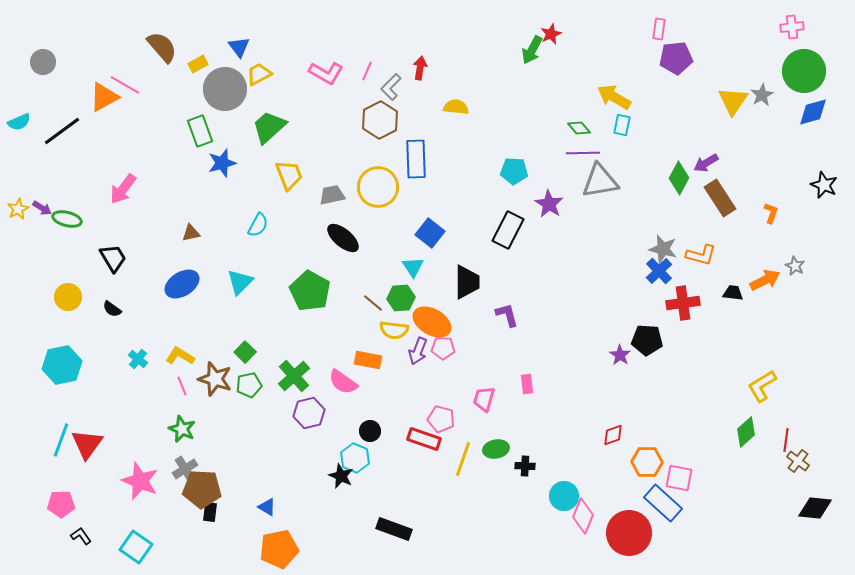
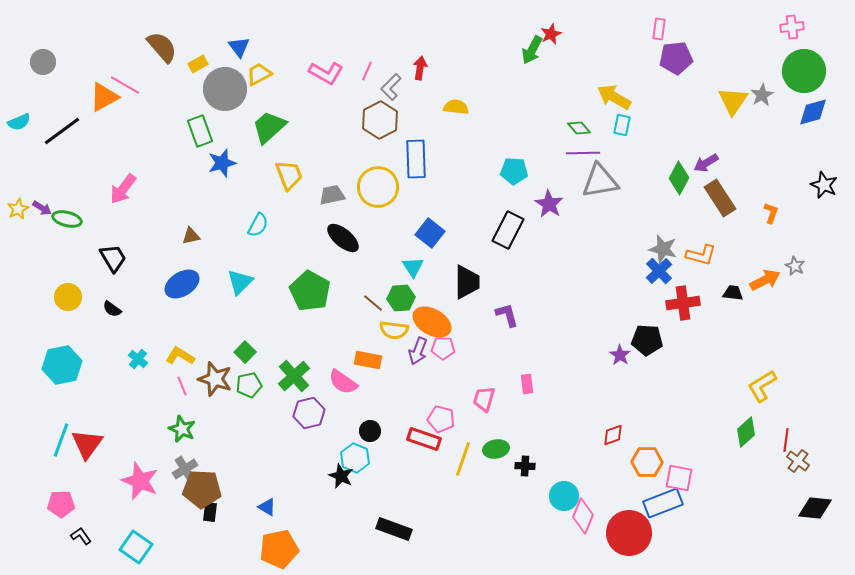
brown triangle at (191, 233): moved 3 px down
blue rectangle at (663, 503): rotated 63 degrees counterclockwise
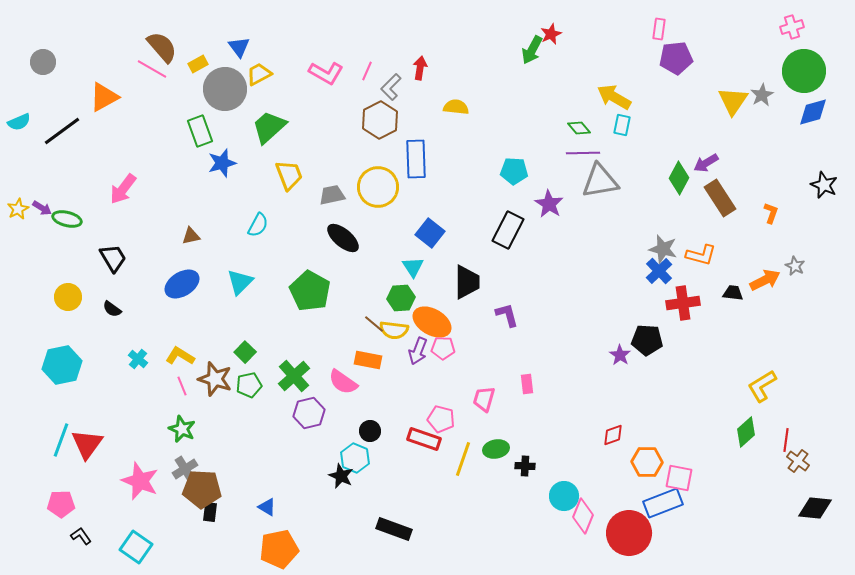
pink cross at (792, 27): rotated 10 degrees counterclockwise
pink line at (125, 85): moved 27 px right, 16 px up
brown line at (373, 303): moved 1 px right, 21 px down
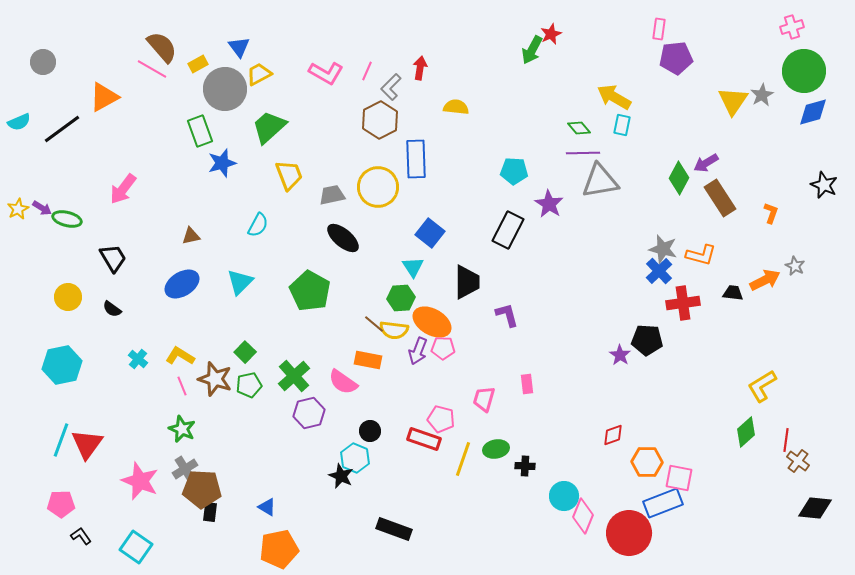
black line at (62, 131): moved 2 px up
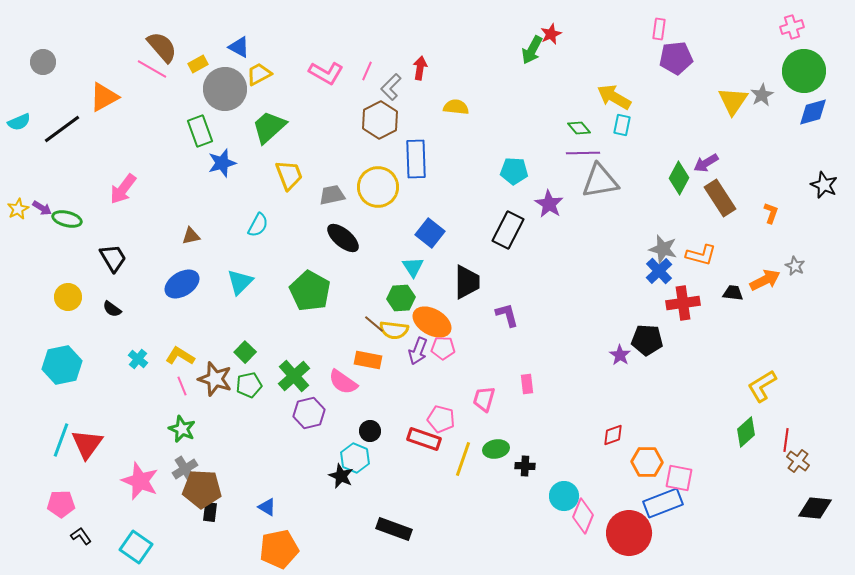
blue triangle at (239, 47): rotated 25 degrees counterclockwise
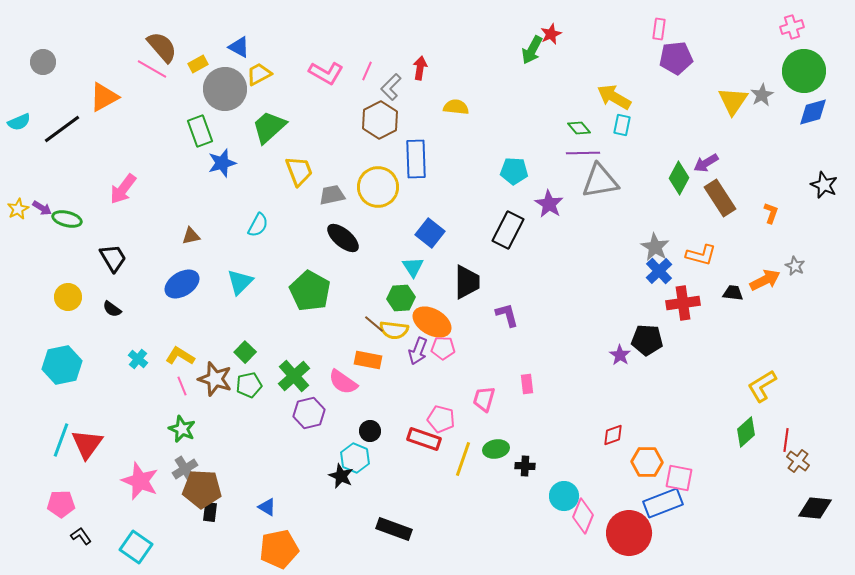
yellow trapezoid at (289, 175): moved 10 px right, 4 px up
gray star at (663, 249): moved 8 px left, 2 px up; rotated 16 degrees clockwise
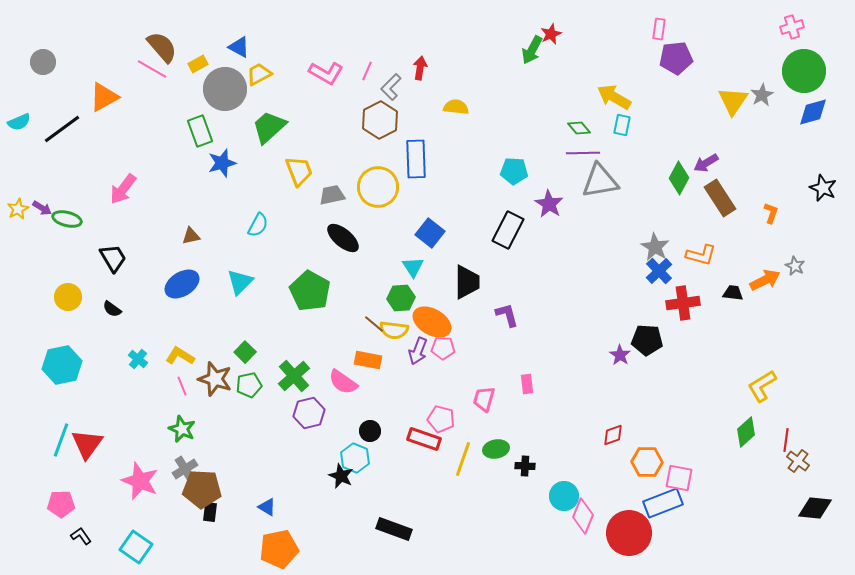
black star at (824, 185): moved 1 px left, 3 px down
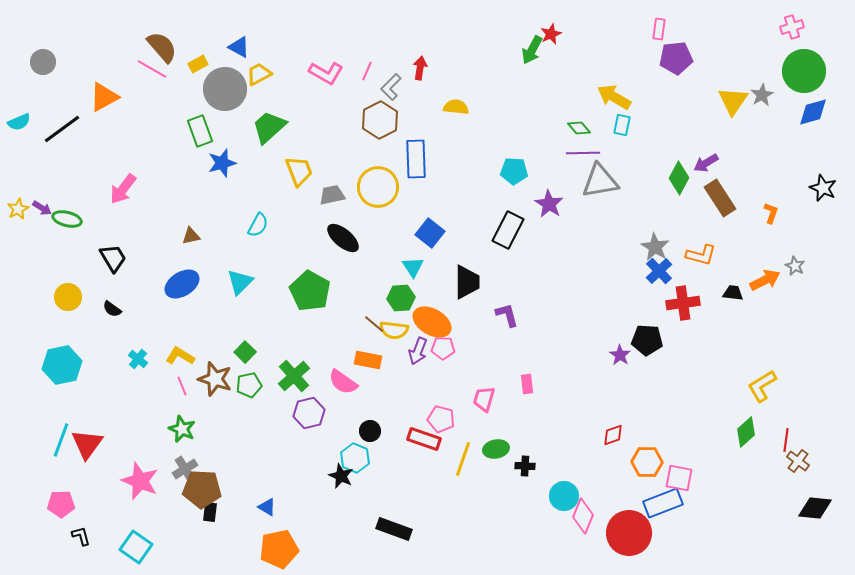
black L-shape at (81, 536): rotated 20 degrees clockwise
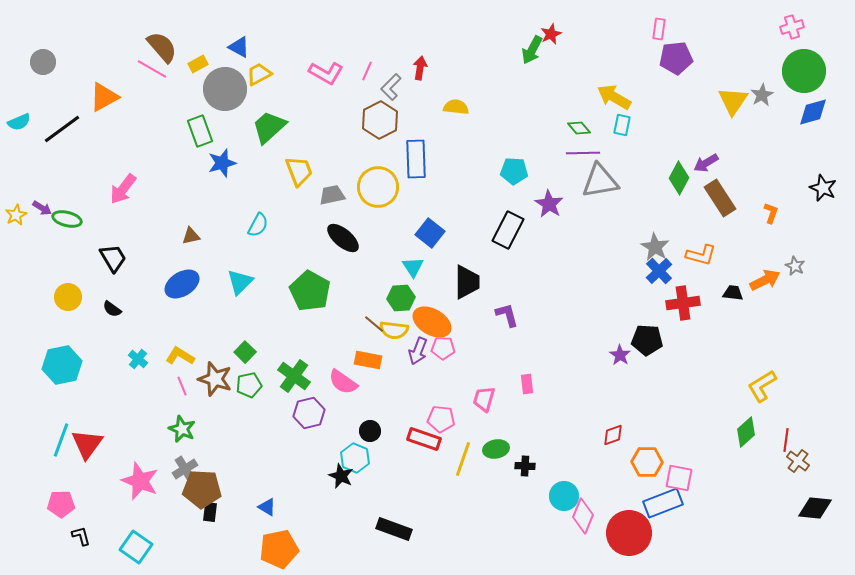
yellow star at (18, 209): moved 2 px left, 6 px down
green cross at (294, 376): rotated 12 degrees counterclockwise
pink pentagon at (441, 419): rotated 8 degrees counterclockwise
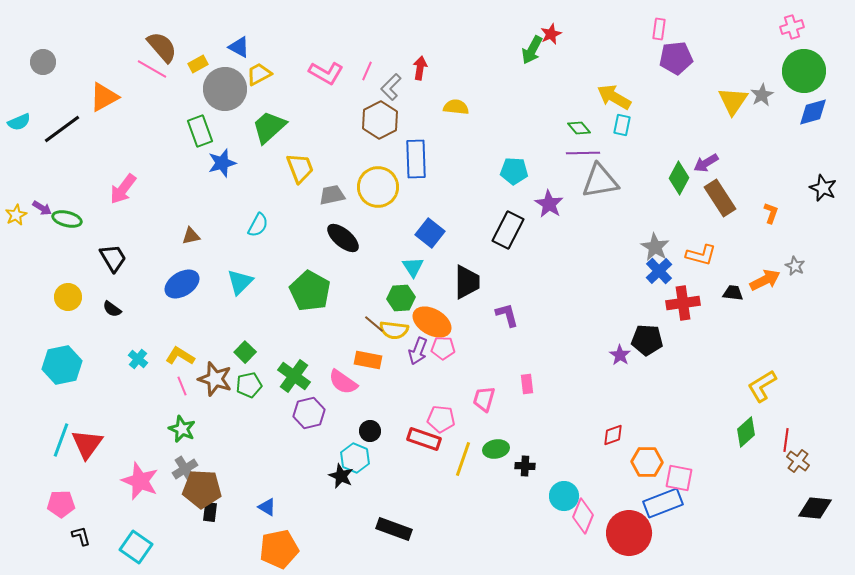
yellow trapezoid at (299, 171): moved 1 px right, 3 px up
